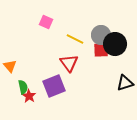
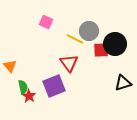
gray circle: moved 12 px left, 4 px up
black triangle: moved 2 px left
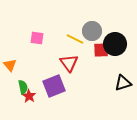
pink square: moved 9 px left, 16 px down; rotated 16 degrees counterclockwise
gray circle: moved 3 px right
orange triangle: moved 1 px up
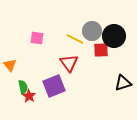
black circle: moved 1 px left, 8 px up
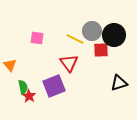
black circle: moved 1 px up
black triangle: moved 4 px left
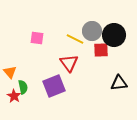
orange triangle: moved 7 px down
black triangle: rotated 12 degrees clockwise
red star: moved 15 px left
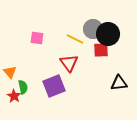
gray circle: moved 1 px right, 2 px up
black circle: moved 6 px left, 1 px up
